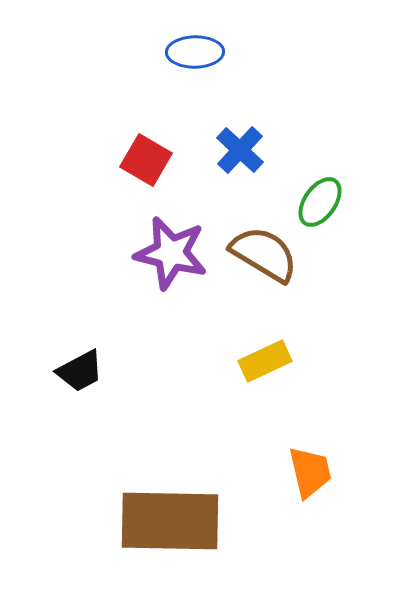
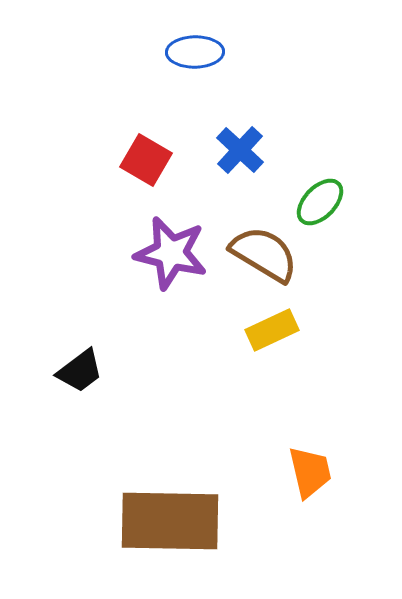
green ellipse: rotated 9 degrees clockwise
yellow rectangle: moved 7 px right, 31 px up
black trapezoid: rotated 9 degrees counterclockwise
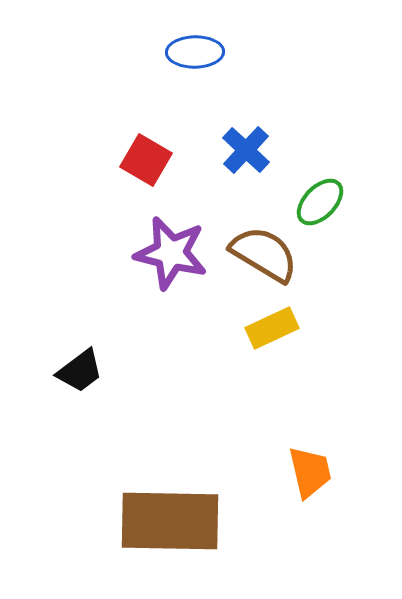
blue cross: moved 6 px right
yellow rectangle: moved 2 px up
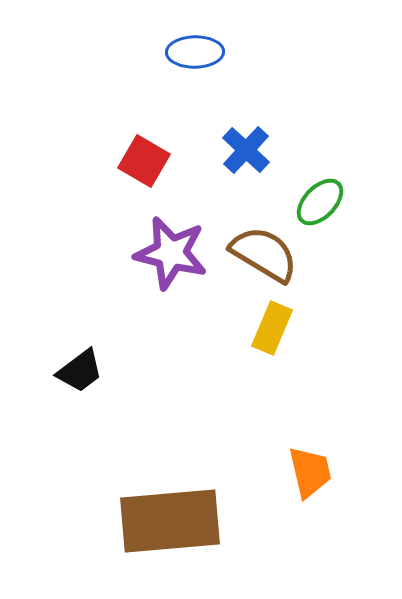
red square: moved 2 px left, 1 px down
yellow rectangle: rotated 42 degrees counterclockwise
brown rectangle: rotated 6 degrees counterclockwise
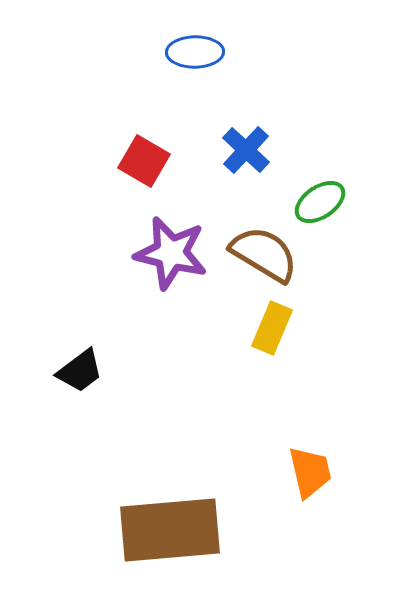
green ellipse: rotated 12 degrees clockwise
brown rectangle: moved 9 px down
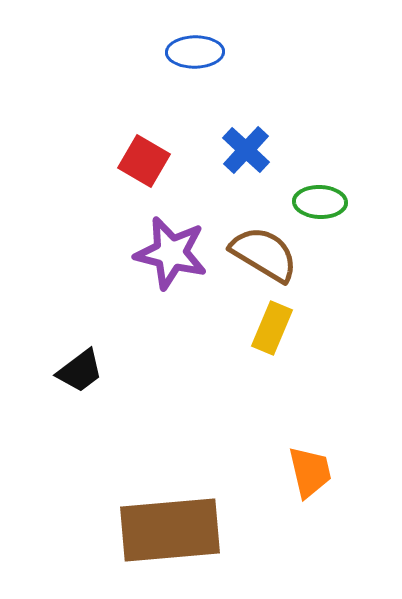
green ellipse: rotated 36 degrees clockwise
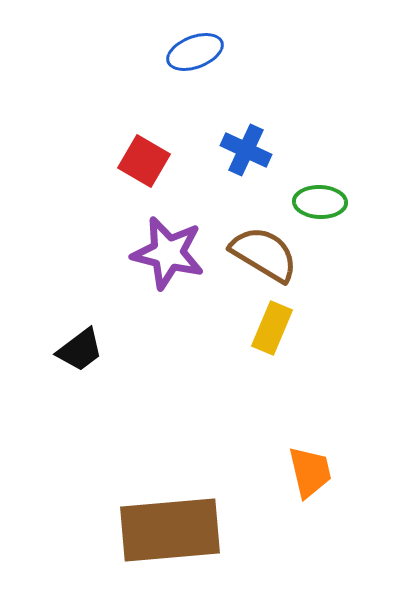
blue ellipse: rotated 20 degrees counterclockwise
blue cross: rotated 18 degrees counterclockwise
purple star: moved 3 px left
black trapezoid: moved 21 px up
